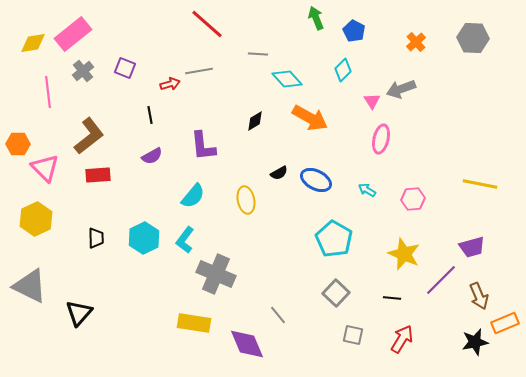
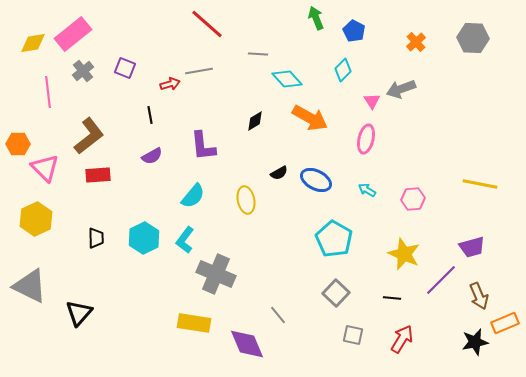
pink ellipse at (381, 139): moved 15 px left
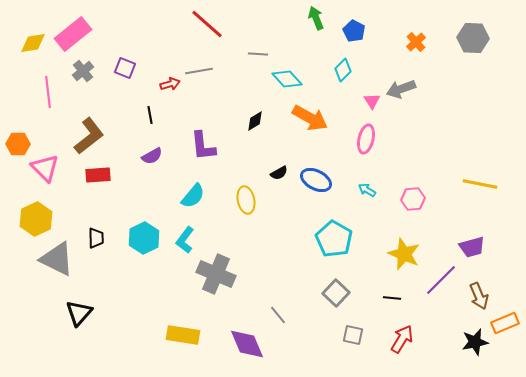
gray triangle at (30, 286): moved 27 px right, 27 px up
yellow rectangle at (194, 323): moved 11 px left, 12 px down
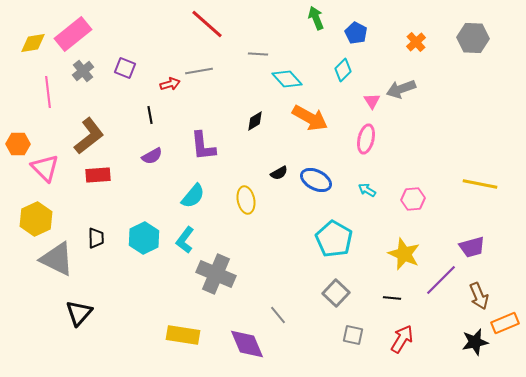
blue pentagon at (354, 31): moved 2 px right, 2 px down
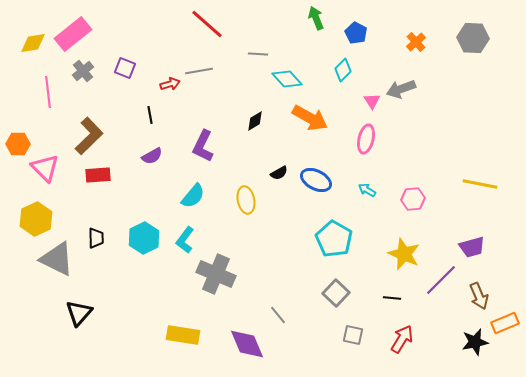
brown L-shape at (89, 136): rotated 6 degrees counterclockwise
purple L-shape at (203, 146): rotated 32 degrees clockwise
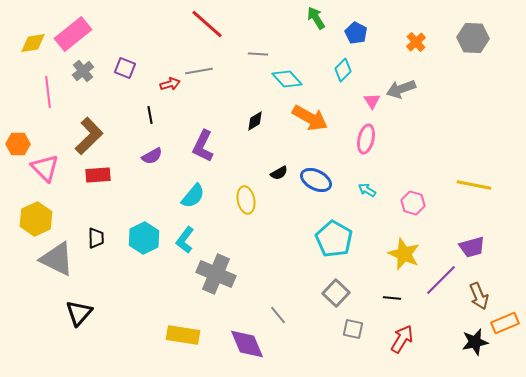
green arrow at (316, 18): rotated 10 degrees counterclockwise
yellow line at (480, 184): moved 6 px left, 1 px down
pink hexagon at (413, 199): moved 4 px down; rotated 20 degrees clockwise
gray square at (353, 335): moved 6 px up
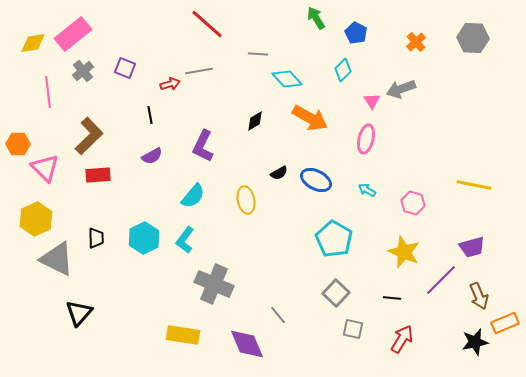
yellow star at (404, 254): moved 2 px up
gray cross at (216, 274): moved 2 px left, 10 px down
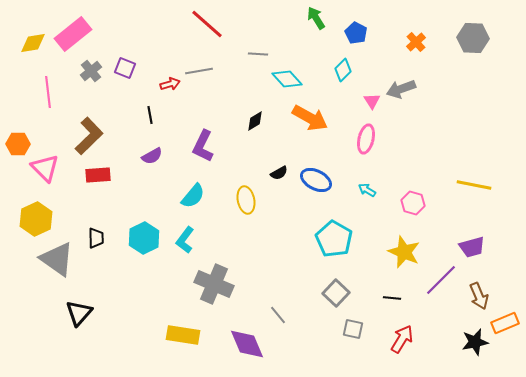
gray cross at (83, 71): moved 8 px right
gray triangle at (57, 259): rotated 9 degrees clockwise
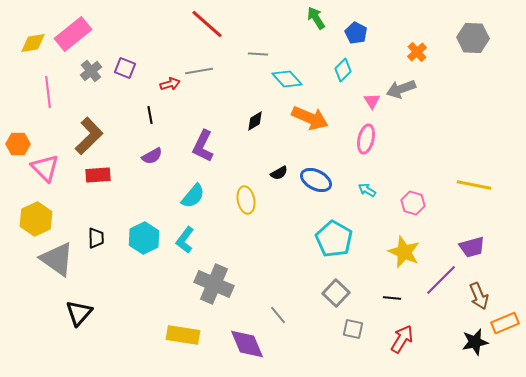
orange cross at (416, 42): moved 1 px right, 10 px down
orange arrow at (310, 118): rotated 6 degrees counterclockwise
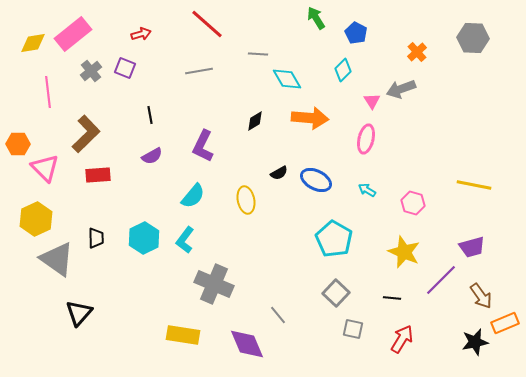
cyan diamond at (287, 79): rotated 12 degrees clockwise
red arrow at (170, 84): moved 29 px left, 50 px up
orange arrow at (310, 118): rotated 18 degrees counterclockwise
brown L-shape at (89, 136): moved 3 px left, 2 px up
brown arrow at (479, 296): moved 2 px right; rotated 12 degrees counterclockwise
